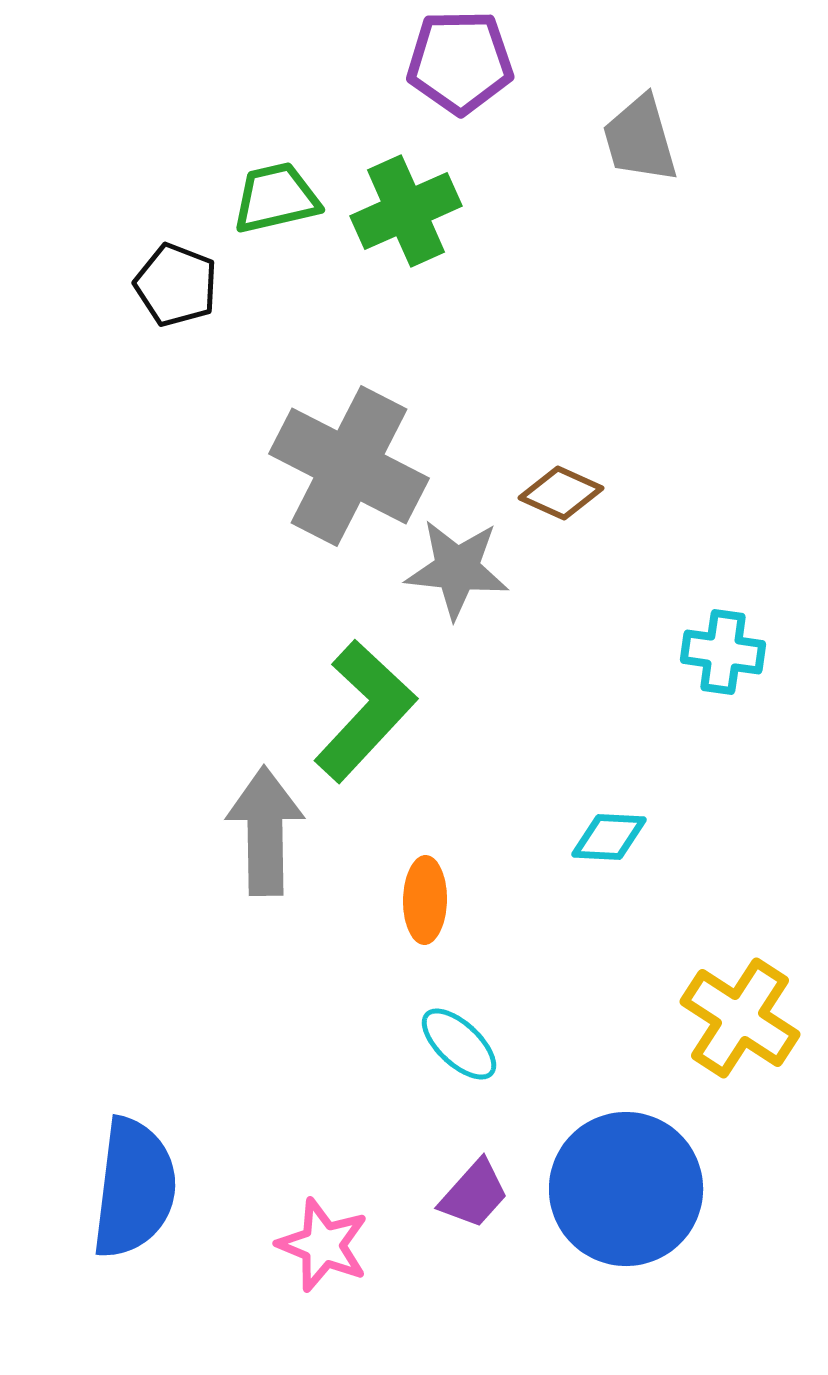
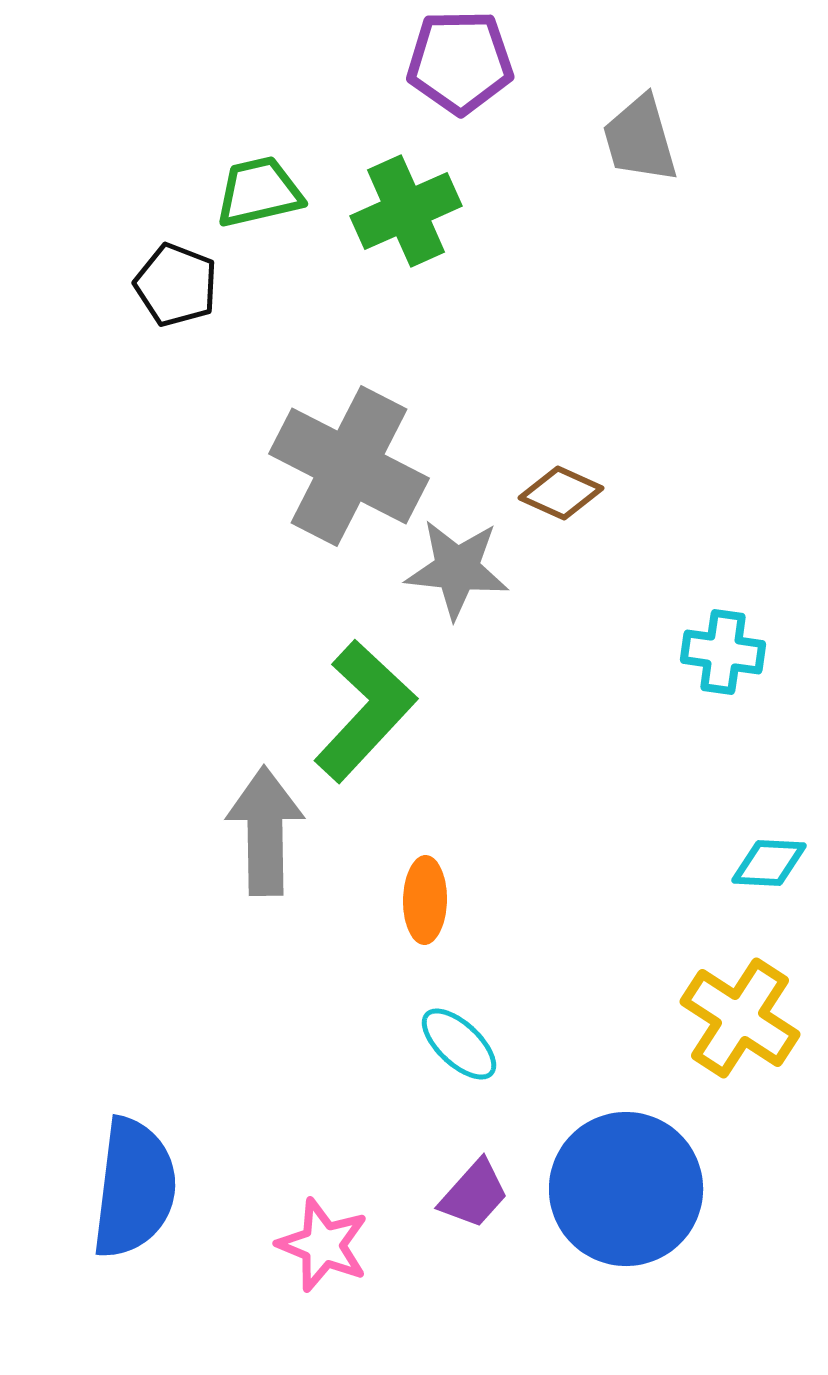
green trapezoid: moved 17 px left, 6 px up
cyan diamond: moved 160 px right, 26 px down
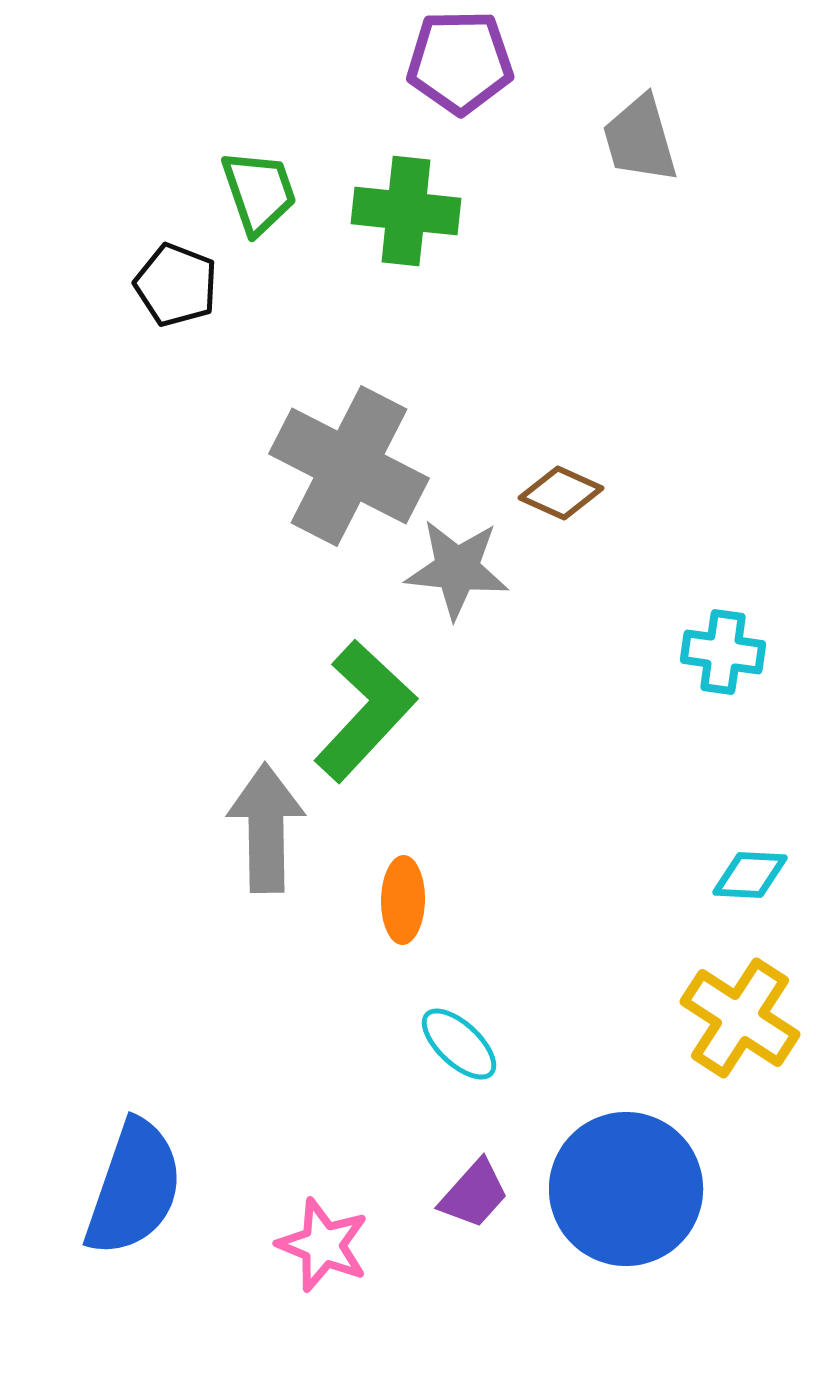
green trapezoid: rotated 84 degrees clockwise
green cross: rotated 30 degrees clockwise
gray arrow: moved 1 px right, 3 px up
cyan diamond: moved 19 px left, 12 px down
orange ellipse: moved 22 px left
blue semicircle: rotated 12 degrees clockwise
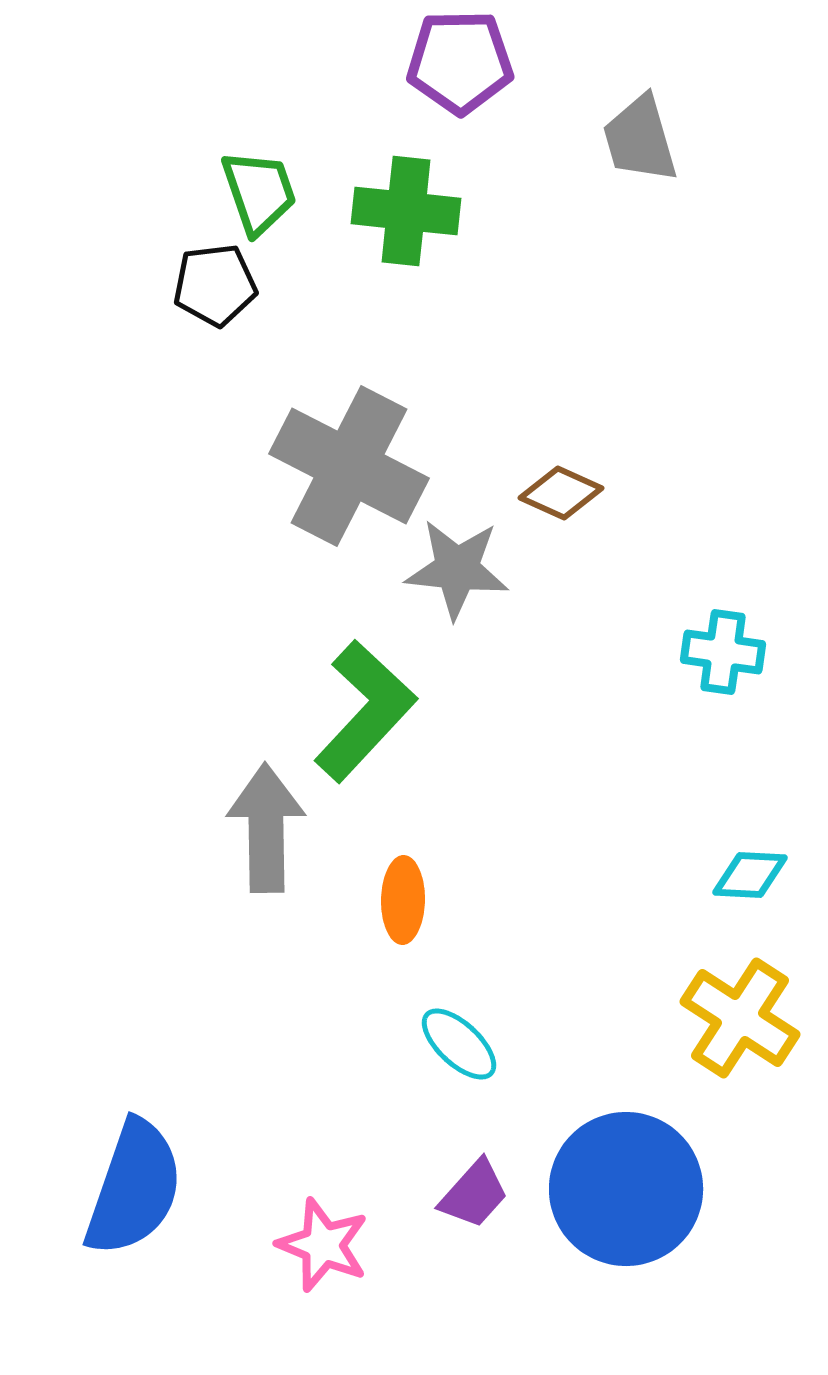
black pentagon: moved 39 px right; rotated 28 degrees counterclockwise
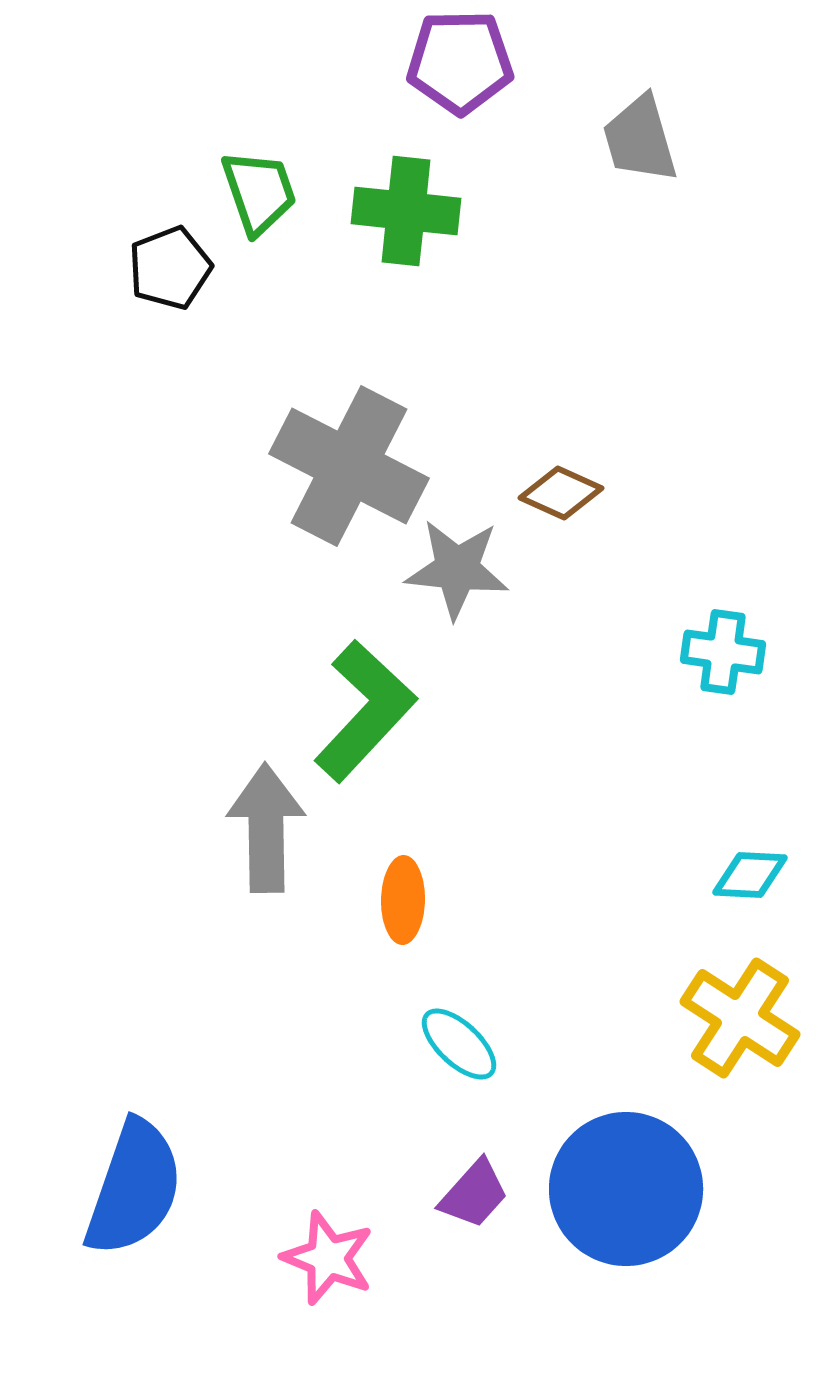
black pentagon: moved 45 px left, 17 px up; rotated 14 degrees counterclockwise
pink star: moved 5 px right, 13 px down
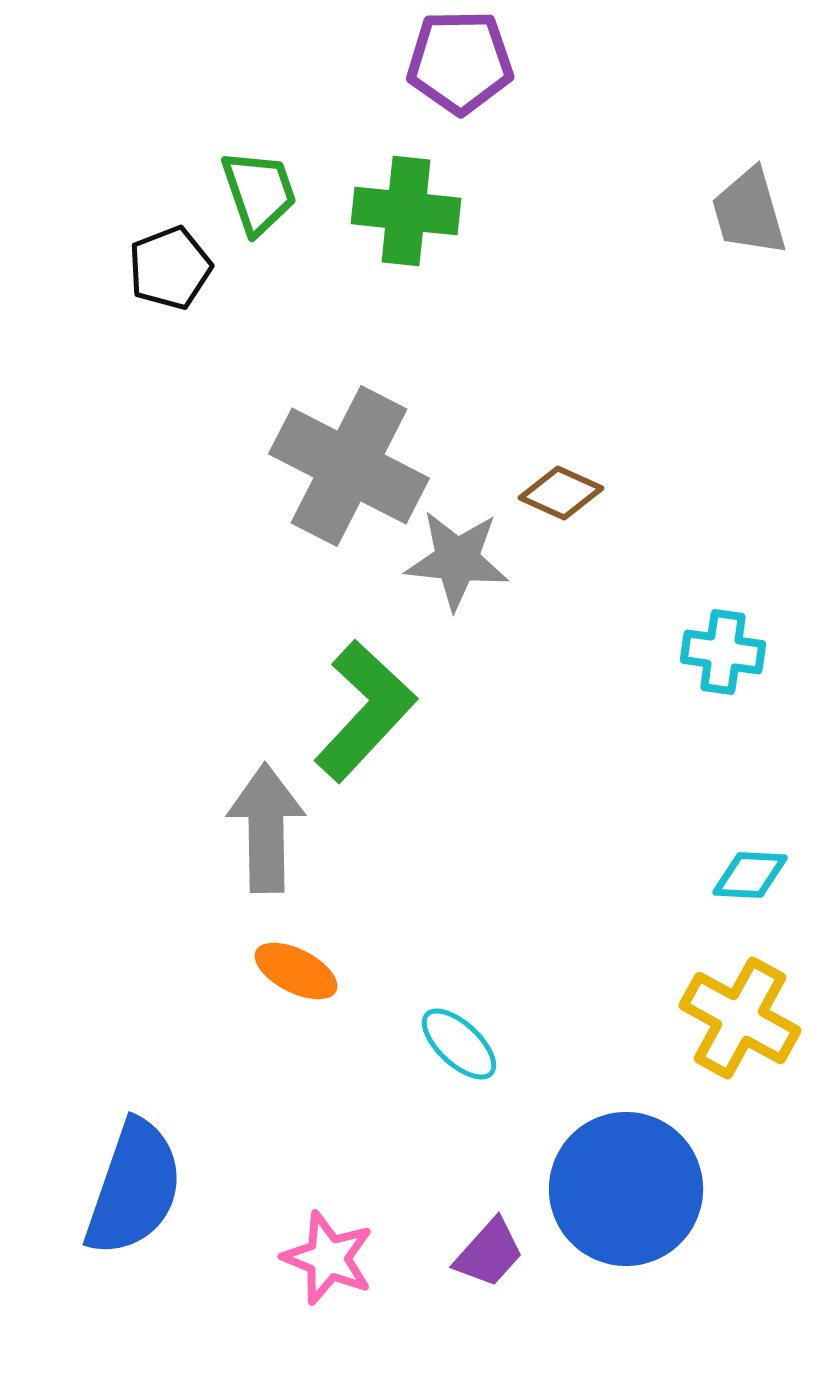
gray trapezoid: moved 109 px right, 73 px down
gray star: moved 9 px up
orange ellipse: moved 107 px left, 71 px down; rotated 64 degrees counterclockwise
yellow cross: rotated 4 degrees counterclockwise
purple trapezoid: moved 15 px right, 59 px down
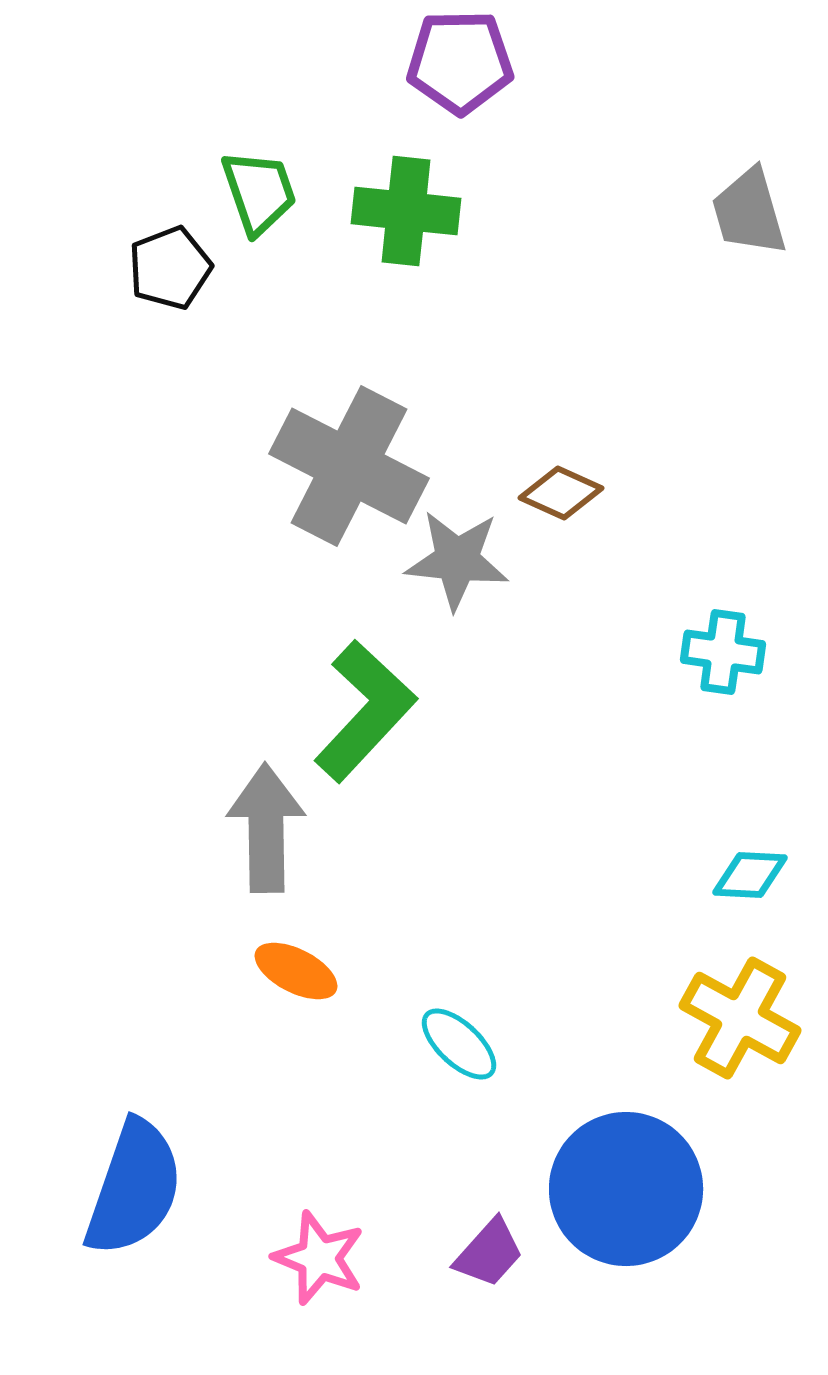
pink star: moved 9 px left
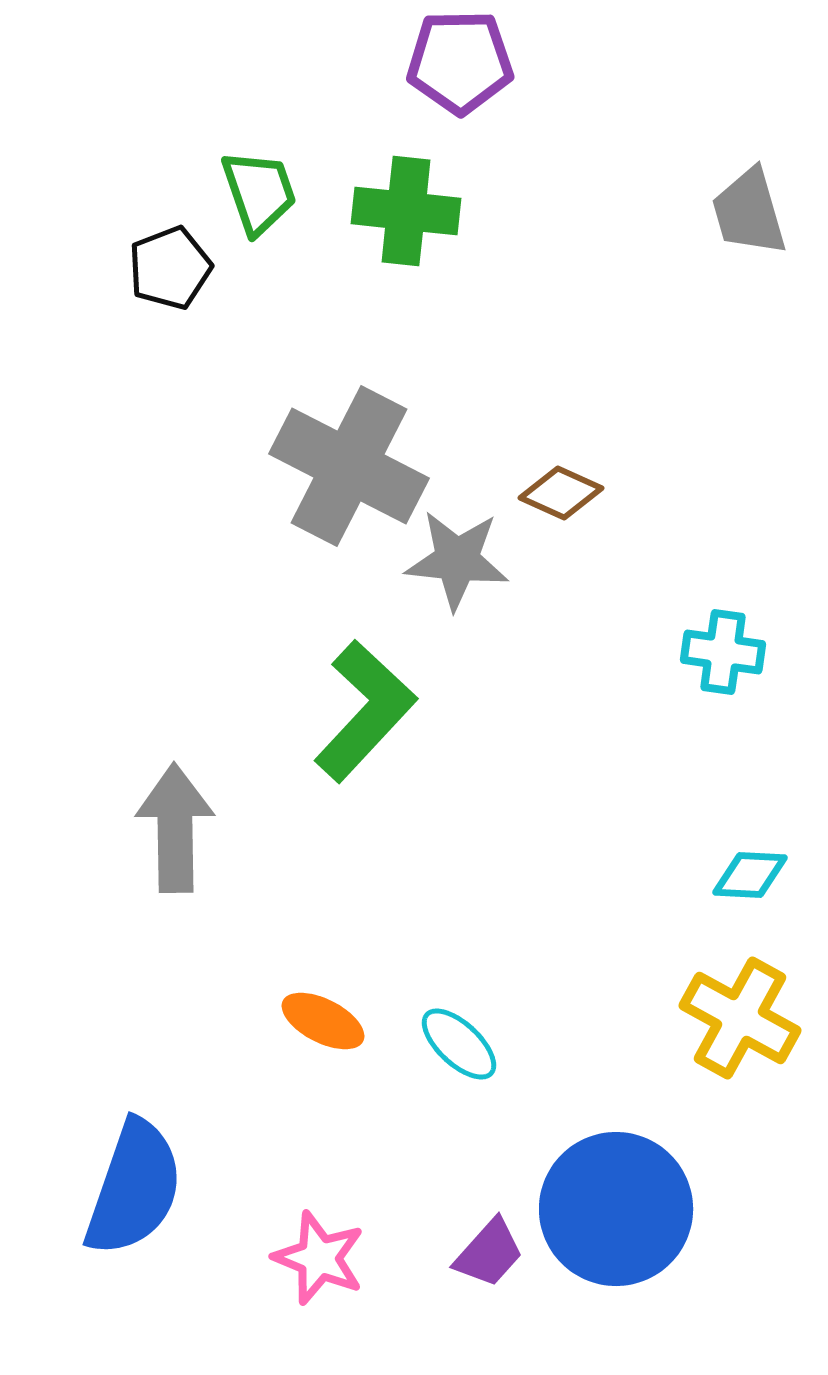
gray arrow: moved 91 px left
orange ellipse: moved 27 px right, 50 px down
blue circle: moved 10 px left, 20 px down
